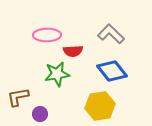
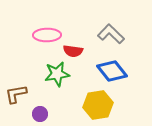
red semicircle: rotated 12 degrees clockwise
brown L-shape: moved 2 px left, 3 px up
yellow hexagon: moved 2 px left, 1 px up
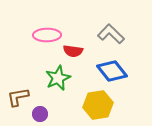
green star: moved 1 px right, 4 px down; rotated 15 degrees counterclockwise
brown L-shape: moved 2 px right, 3 px down
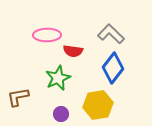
blue diamond: moved 1 px right, 3 px up; rotated 76 degrees clockwise
purple circle: moved 21 px right
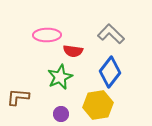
blue diamond: moved 3 px left, 4 px down
green star: moved 2 px right, 1 px up
brown L-shape: rotated 15 degrees clockwise
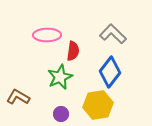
gray L-shape: moved 2 px right
red semicircle: rotated 90 degrees counterclockwise
brown L-shape: rotated 25 degrees clockwise
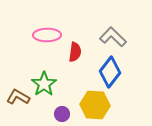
gray L-shape: moved 3 px down
red semicircle: moved 2 px right, 1 px down
green star: moved 16 px left, 7 px down; rotated 10 degrees counterclockwise
yellow hexagon: moved 3 px left; rotated 12 degrees clockwise
purple circle: moved 1 px right
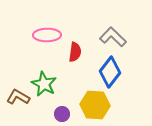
green star: rotated 10 degrees counterclockwise
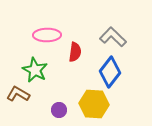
green star: moved 9 px left, 14 px up
brown L-shape: moved 3 px up
yellow hexagon: moved 1 px left, 1 px up
purple circle: moved 3 px left, 4 px up
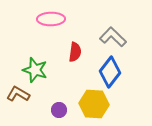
pink ellipse: moved 4 px right, 16 px up
green star: rotated 10 degrees counterclockwise
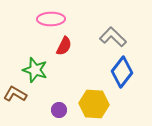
red semicircle: moved 11 px left, 6 px up; rotated 18 degrees clockwise
blue diamond: moved 12 px right
brown L-shape: moved 3 px left
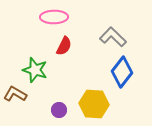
pink ellipse: moved 3 px right, 2 px up
